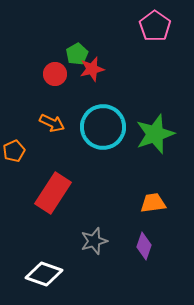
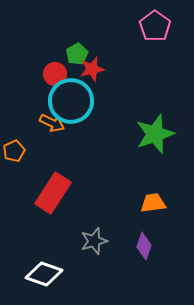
cyan circle: moved 32 px left, 26 px up
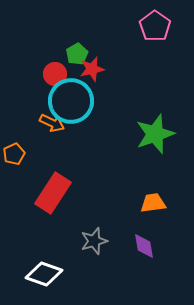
orange pentagon: moved 3 px down
purple diamond: rotated 28 degrees counterclockwise
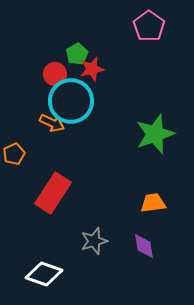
pink pentagon: moved 6 px left
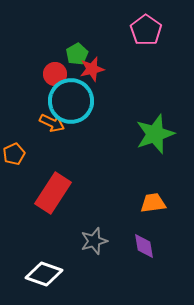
pink pentagon: moved 3 px left, 4 px down
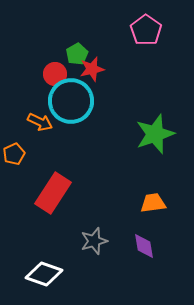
orange arrow: moved 12 px left, 1 px up
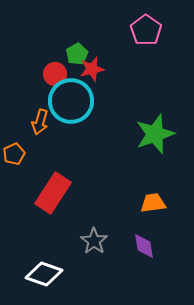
orange arrow: rotated 80 degrees clockwise
gray star: rotated 20 degrees counterclockwise
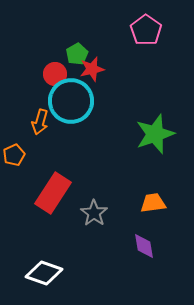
orange pentagon: moved 1 px down
gray star: moved 28 px up
white diamond: moved 1 px up
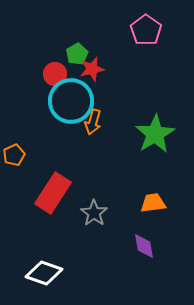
orange arrow: moved 53 px right
green star: rotated 12 degrees counterclockwise
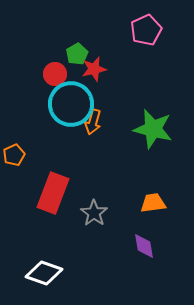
pink pentagon: rotated 12 degrees clockwise
red star: moved 2 px right
cyan circle: moved 3 px down
green star: moved 2 px left, 5 px up; rotated 27 degrees counterclockwise
red rectangle: rotated 12 degrees counterclockwise
